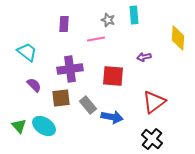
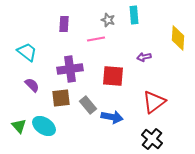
purple semicircle: moved 2 px left
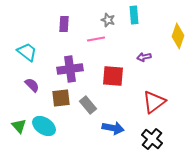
yellow diamond: moved 2 px up; rotated 15 degrees clockwise
blue arrow: moved 1 px right, 11 px down
